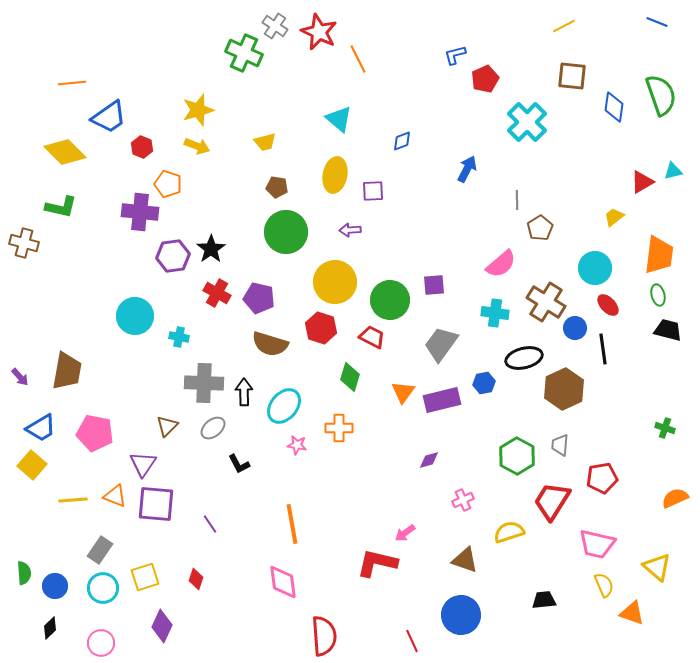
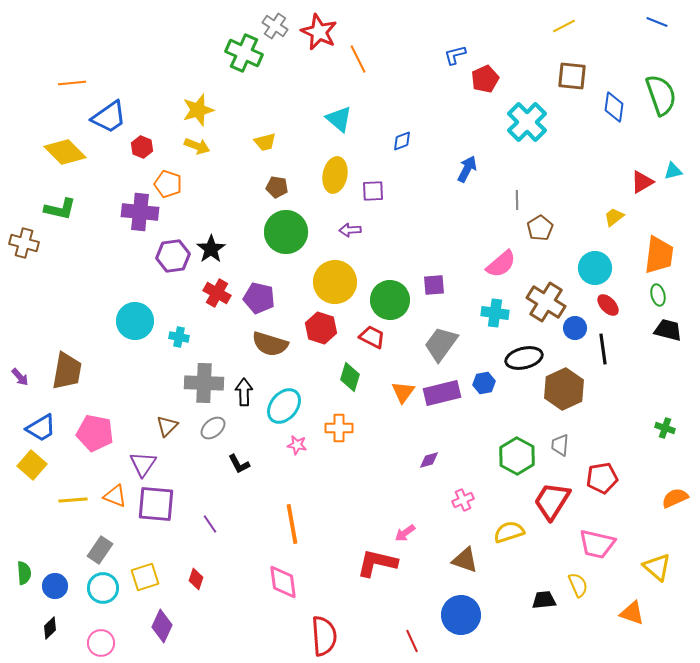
green L-shape at (61, 207): moved 1 px left, 2 px down
cyan circle at (135, 316): moved 5 px down
purple rectangle at (442, 400): moved 7 px up
yellow semicircle at (604, 585): moved 26 px left
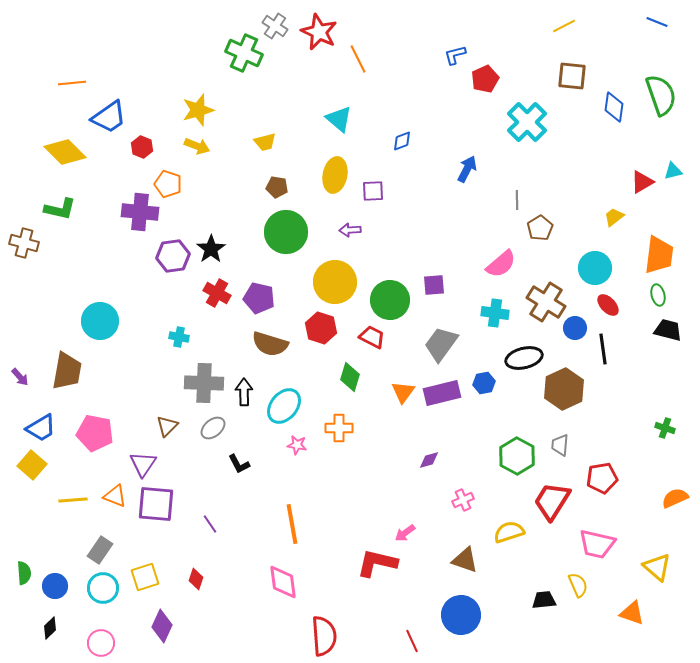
cyan circle at (135, 321): moved 35 px left
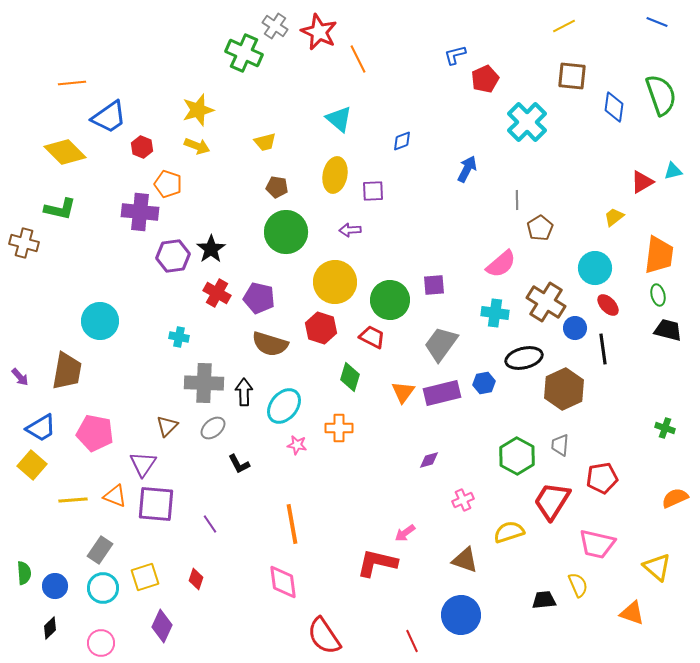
red semicircle at (324, 636): rotated 150 degrees clockwise
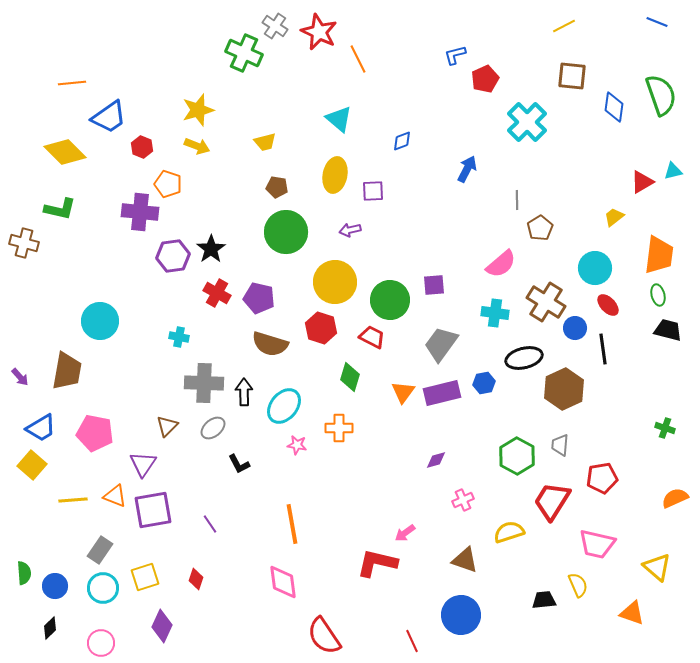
purple arrow at (350, 230): rotated 10 degrees counterclockwise
purple diamond at (429, 460): moved 7 px right
purple square at (156, 504): moved 3 px left, 6 px down; rotated 15 degrees counterclockwise
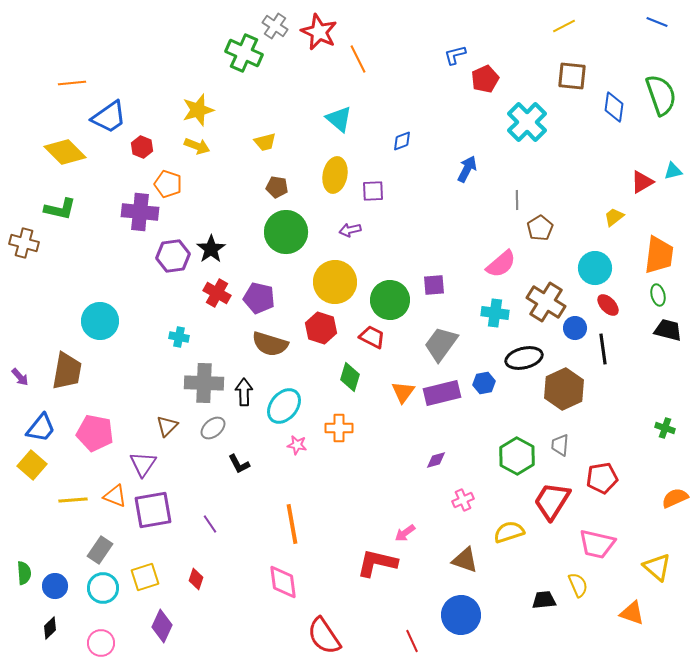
blue trapezoid at (41, 428): rotated 20 degrees counterclockwise
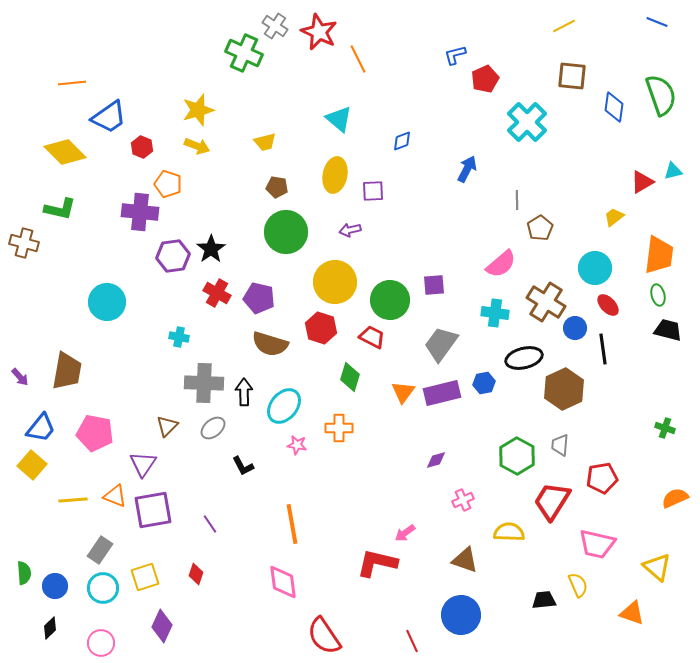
cyan circle at (100, 321): moved 7 px right, 19 px up
black L-shape at (239, 464): moved 4 px right, 2 px down
yellow semicircle at (509, 532): rotated 20 degrees clockwise
red diamond at (196, 579): moved 5 px up
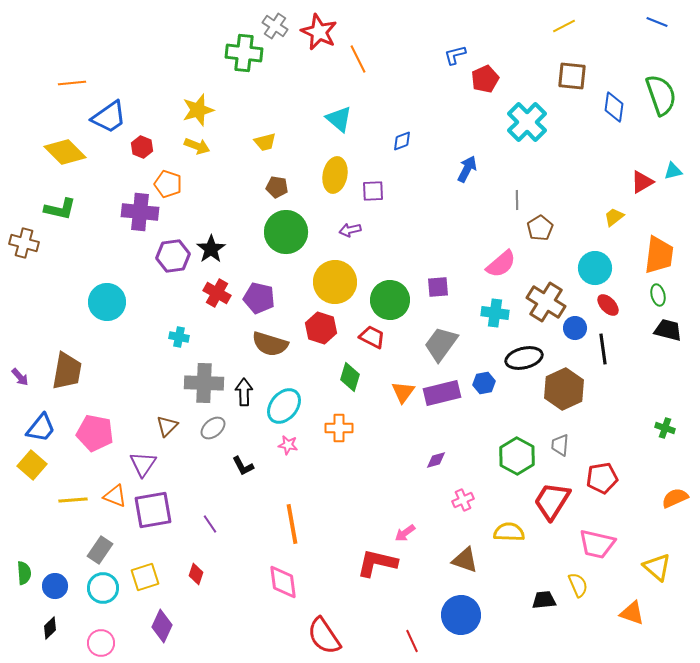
green cross at (244, 53): rotated 18 degrees counterclockwise
purple square at (434, 285): moved 4 px right, 2 px down
pink star at (297, 445): moved 9 px left
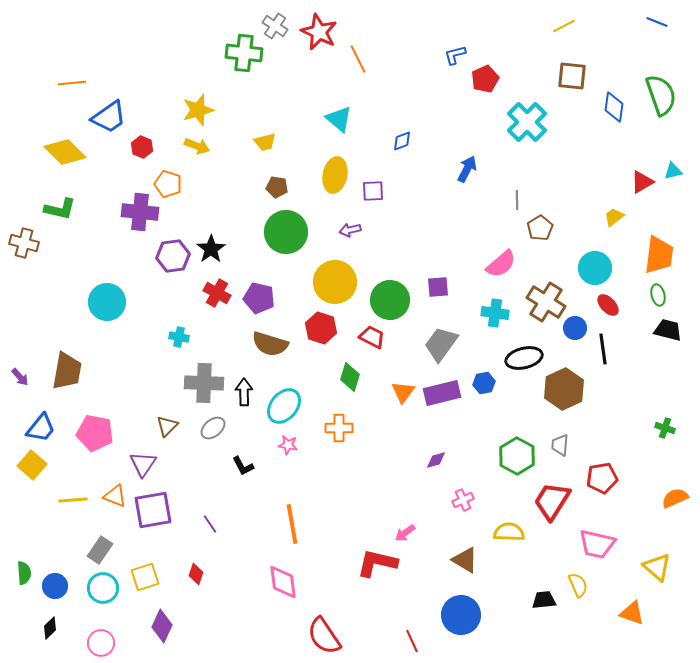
brown triangle at (465, 560): rotated 12 degrees clockwise
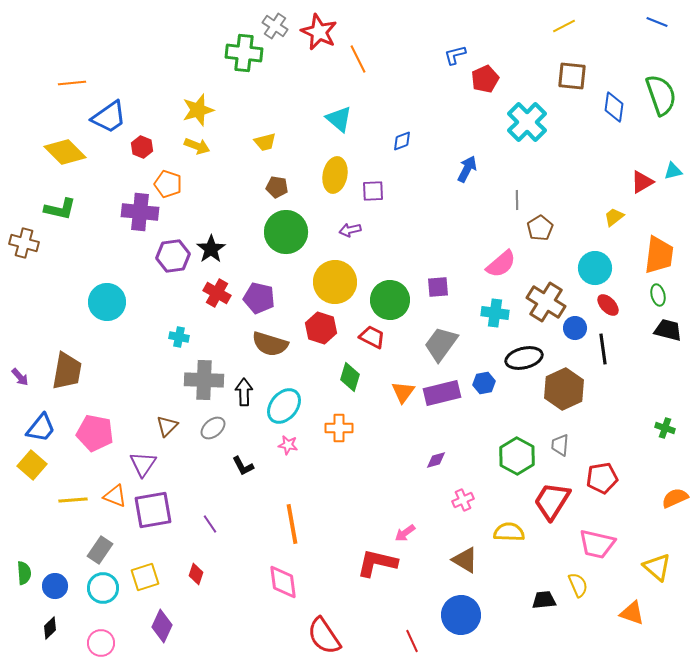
gray cross at (204, 383): moved 3 px up
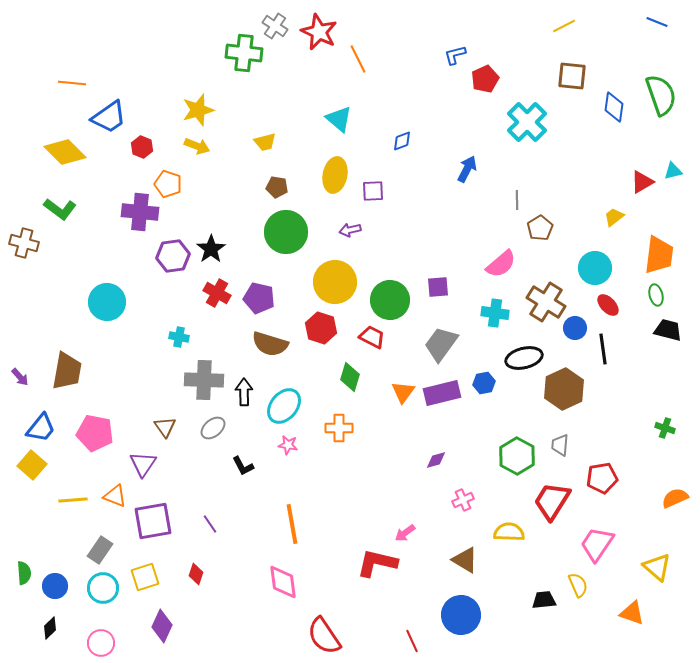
orange line at (72, 83): rotated 12 degrees clockwise
green L-shape at (60, 209): rotated 24 degrees clockwise
green ellipse at (658, 295): moved 2 px left
brown triangle at (167, 426): moved 2 px left, 1 px down; rotated 20 degrees counterclockwise
purple square at (153, 510): moved 11 px down
pink trapezoid at (597, 544): rotated 111 degrees clockwise
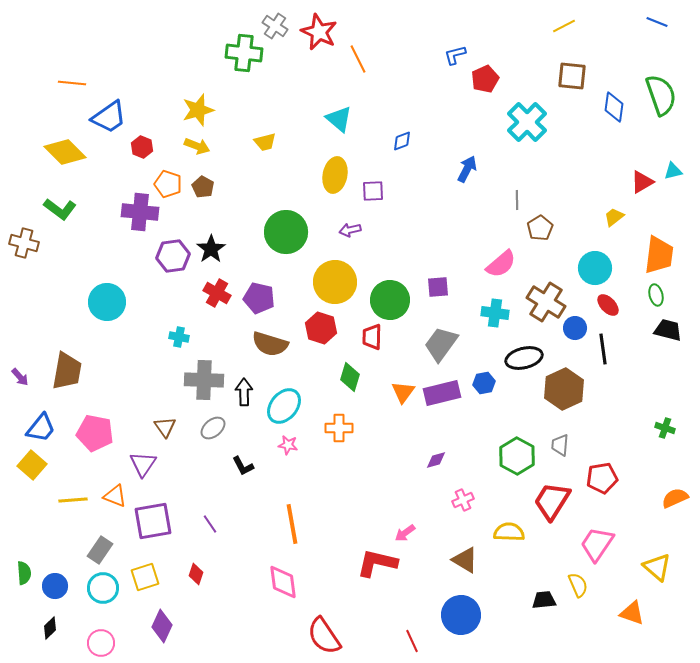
brown pentagon at (277, 187): moved 74 px left; rotated 20 degrees clockwise
red trapezoid at (372, 337): rotated 116 degrees counterclockwise
